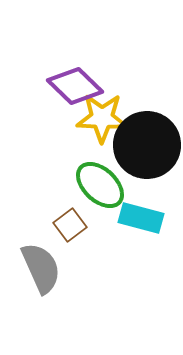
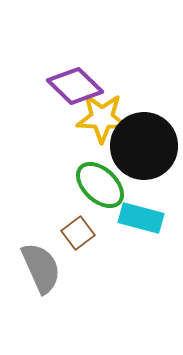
black circle: moved 3 px left, 1 px down
brown square: moved 8 px right, 8 px down
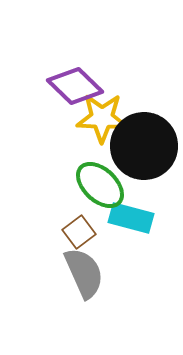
cyan rectangle: moved 10 px left
brown square: moved 1 px right, 1 px up
gray semicircle: moved 43 px right, 5 px down
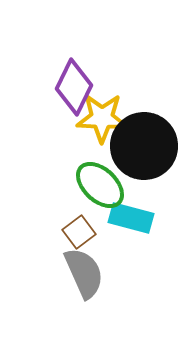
purple diamond: moved 1 px left, 1 px down; rotated 72 degrees clockwise
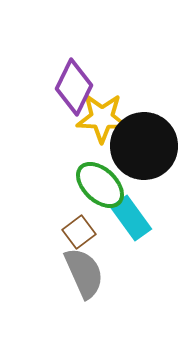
cyan rectangle: rotated 39 degrees clockwise
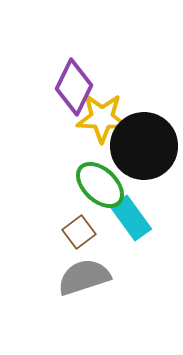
gray semicircle: moved 4 px down; rotated 84 degrees counterclockwise
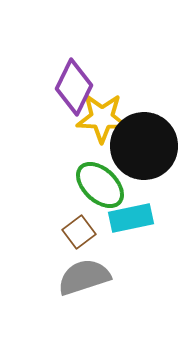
cyan rectangle: rotated 66 degrees counterclockwise
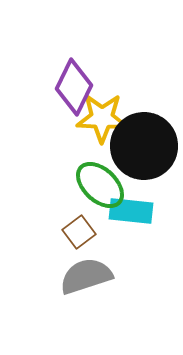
cyan rectangle: moved 7 px up; rotated 18 degrees clockwise
gray semicircle: moved 2 px right, 1 px up
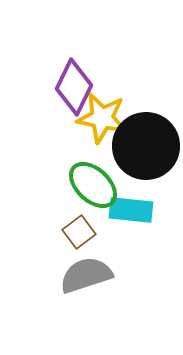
yellow star: rotated 9 degrees clockwise
black circle: moved 2 px right
green ellipse: moved 7 px left
cyan rectangle: moved 1 px up
gray semicircle: moved 1 px up
